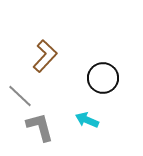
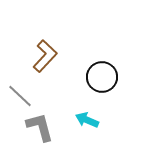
black circle: moved 1 px left, 1 px up
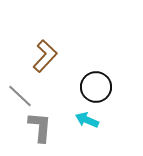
black circle: moved 6 px left, 10 px down
gray L-shape: rotated 20 degrees clockwise
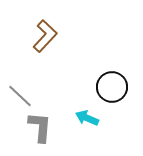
brown L-shape: moved 20 px up
black circle: moved 16 px right
cyan arrow: moved 2 px up
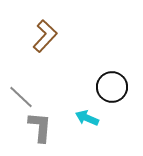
gray line: moved 1 px right, 1 px down
